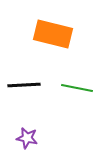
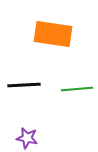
orange rectangle: rotated 6 degrees counterclockwise
green line: moved 1 px down; rotated 16 degrees counterclockwise
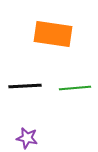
black line: moved 1 px right, 1 px down
green line: moved 2 px left, 1 px up
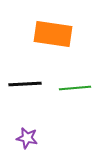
black line: moved 2 px up
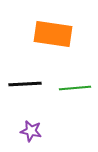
purple star: moved 4 px right, 7 px up
